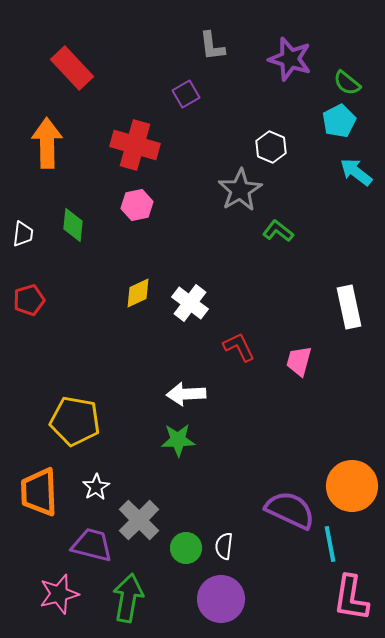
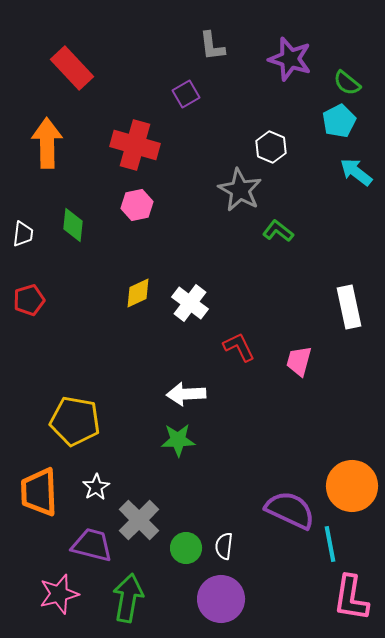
gray star: rotated 12 degrees counterclockwise
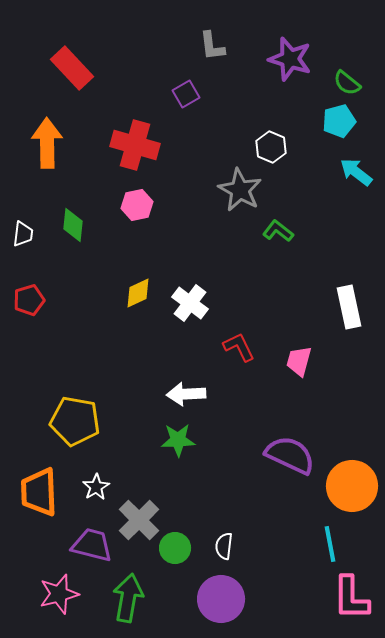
cyan pentagon: rotated 12 degrees clockwise
purple semicircle: moved 55 px up
green circle: moved 11 px left
pink L-shape: rotated 9 degrees counterclockwise
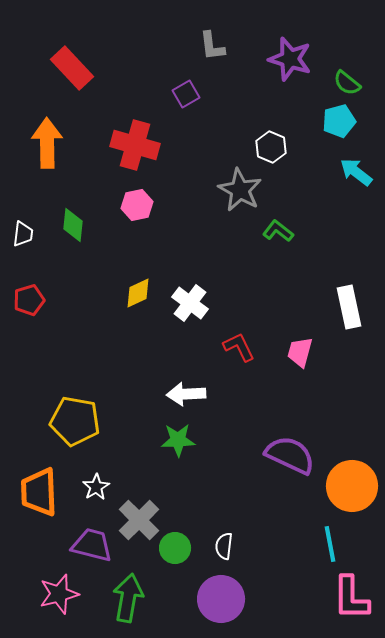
pink trapezoid: moved 1 px right, 9 px up
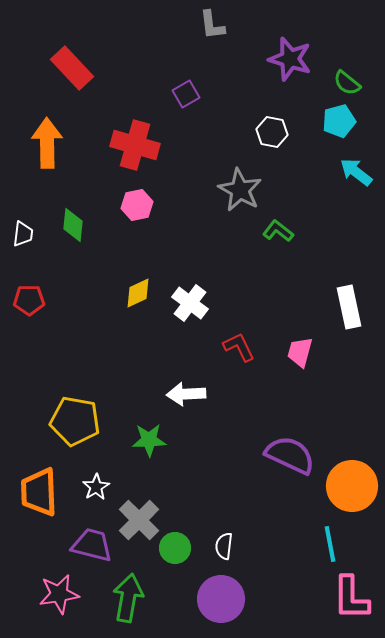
gray L-shape: moved 21 px up
white hexagon: moved 1 px right, 15 px up; rotated 12 degrees counterclockwise
red pentagon: rotated 16 degrees clockwise
green star: moved 29 px left
pink star: rotated 6 degrees clockwise
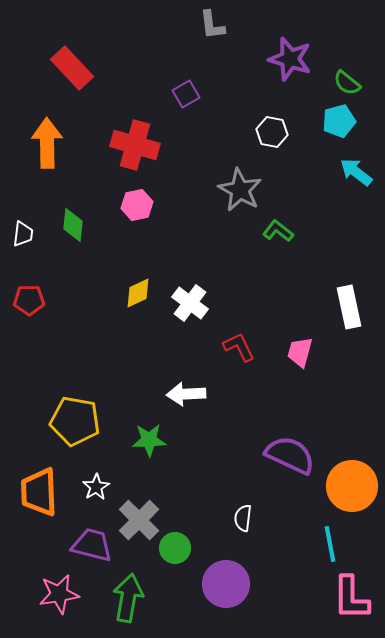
white semicircle: moved 19 px right, 28 px up
purple circle: moved 5 px right, 15 px up
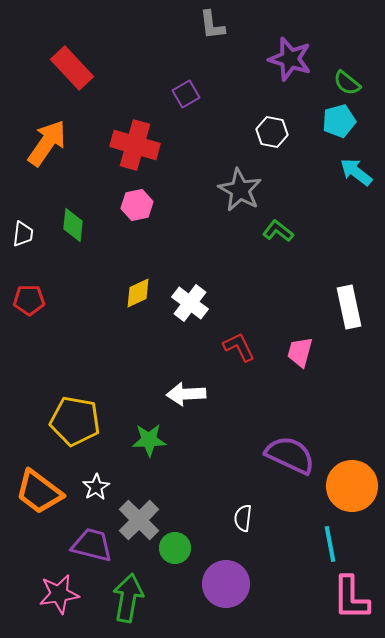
orange arrow: rotated 36 degrees clockwise
orange trapezoid: rotated 51 degrees counterclockwise
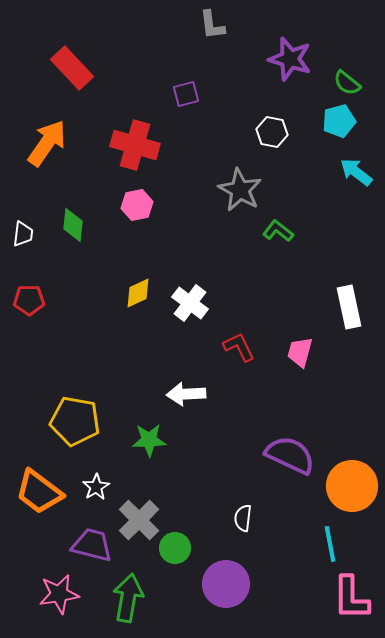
purple square: rotated 16 degrees clockwise
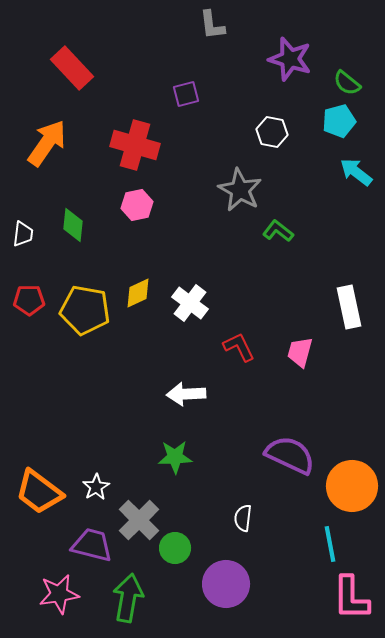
yellow pentagon: moved 10 px right, 111 px up
green star: moved 26 px right, 17 px down
